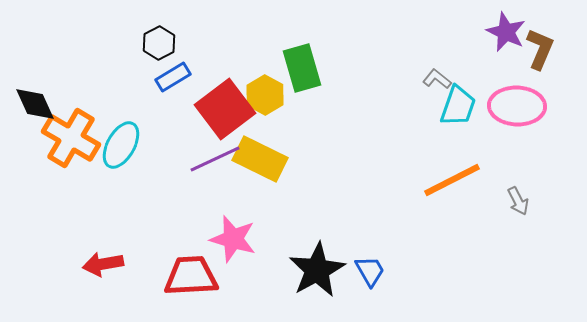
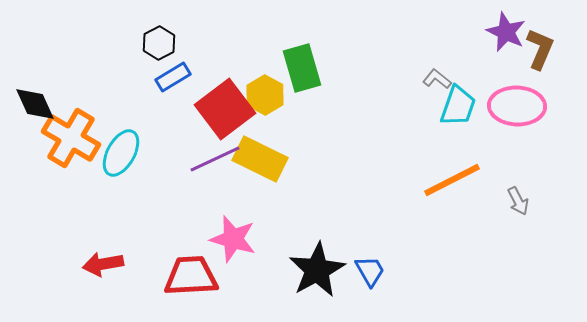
cyan ellipse: moved 8 px down
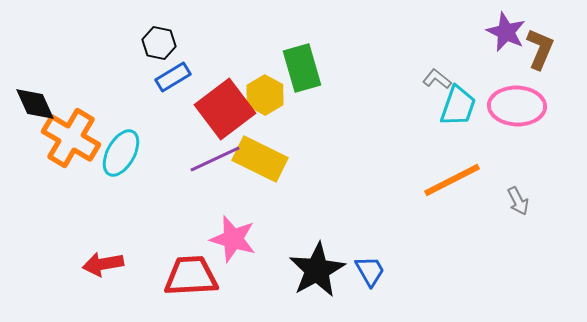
black hexagon: rotated 20 degrees counterclockwise
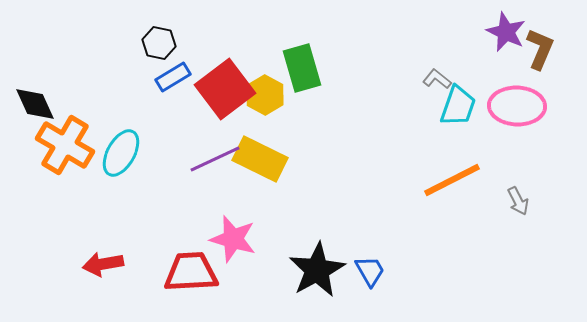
red square: moved 20 px up
orange cross: moved 6 px left, 7 px down
red trapezoid: moved 4 px up
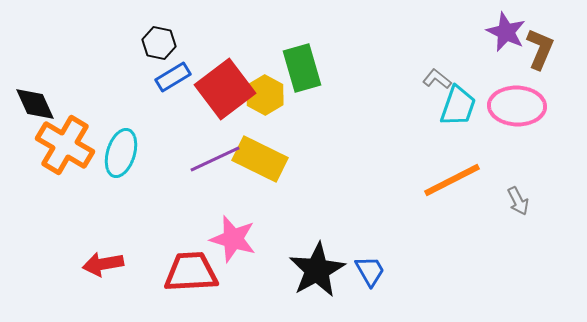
cyan ellipse: rotated 12 degrees counterclockwise
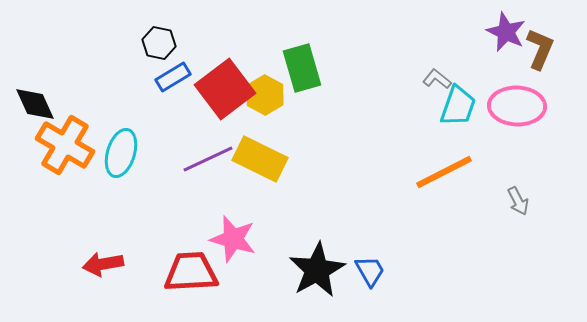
purple line: moved 7 px left
orange line: moved 8 px left, 8 px up
